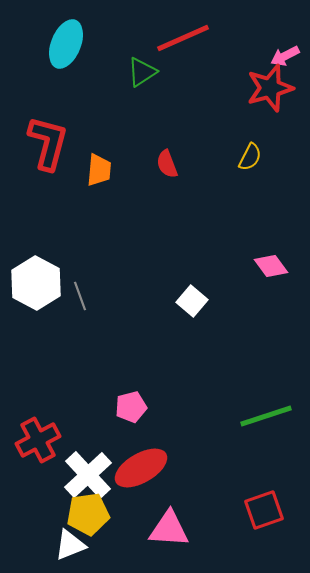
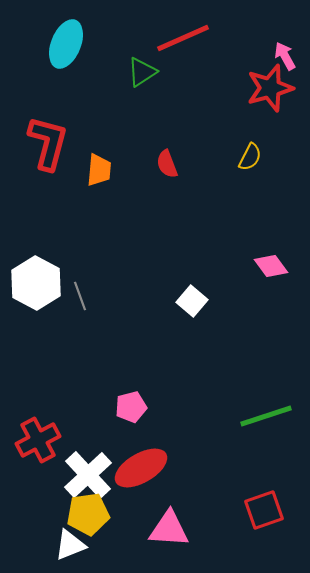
pink arrow: rotated 88 degrees clockwise
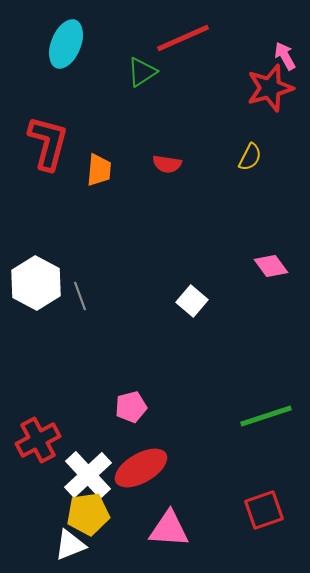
red semicircle: rotated 60 degrees counterclockwise
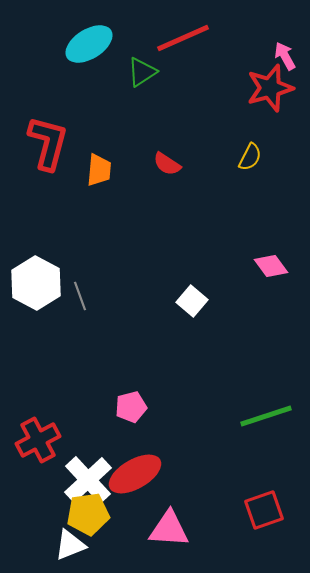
cyan ellipse: moved 23 px right; rotated 36 degrees clockwise
red semicircle: rotated 24 degrees clockwise
red ellipse: moved 6 px left, 6 px down
white cross: moved 5 px down
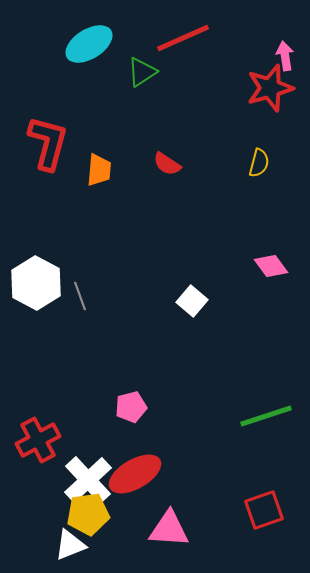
pink arrow: rotated 20 degrees clockwise
yellow semicircle: moved 9 px right, 6 px down; rotated 12 degrees counterclockwise
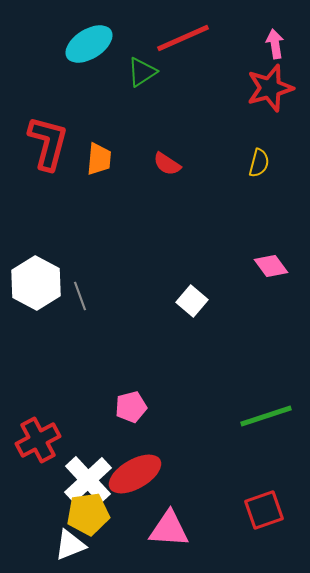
pink arrow: moved 10 px left, 12 px up
orange trapezoid: moved 11 px up
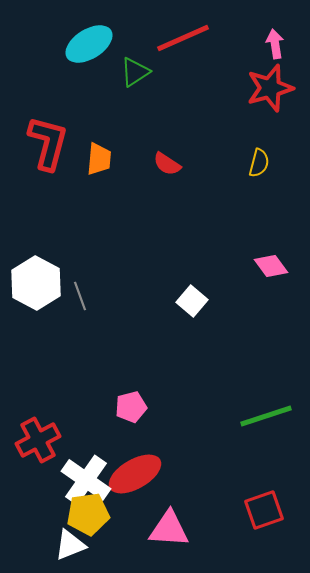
green triangle: moved 7 px left
white cross: moved 2 px left; rotated 12 degrees counterclockwise
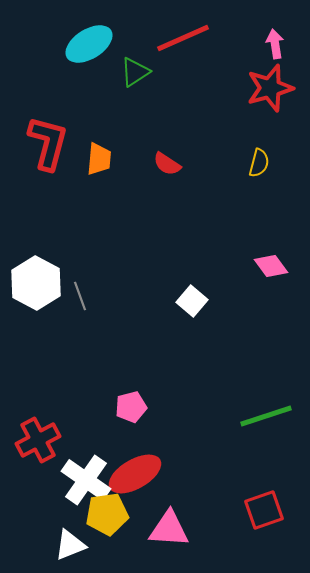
yellow pentagon: moved 19 px right
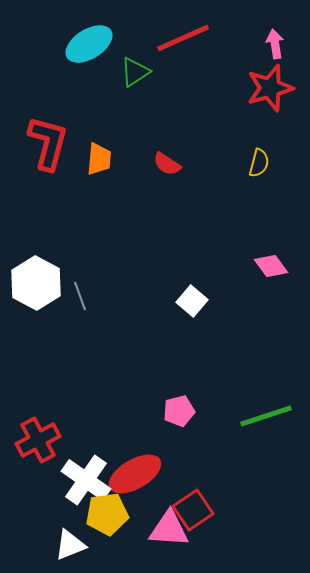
pink pentagon: moved 48 px right, 4 px down
red square: moved 71 px left; rotated 15 degrees counterclockwise
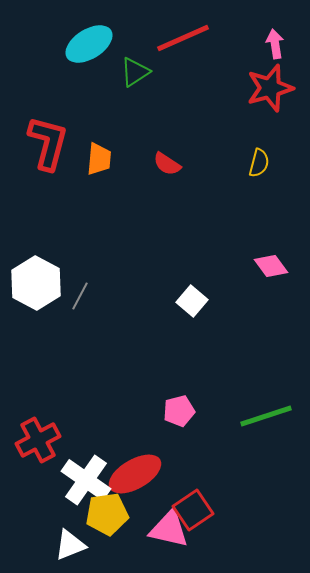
gray line: rotated 48 degrees clockwise
pink triangle: rotated 9 degrees clockwise
